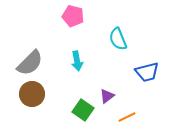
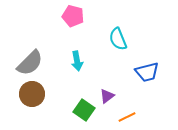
green square: moved 1 px right
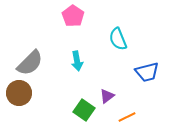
pink pentagon: rotated 20 degrees clockwise
brown circle: moved 13 px left, 1 px up
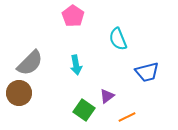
cyan arrow: moved 1 px left, 4 px down
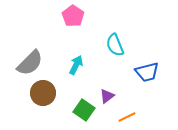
cyan semicircle: moved 3 px left, 6 px down
cyan arrow: rotated 144 degrees counterclockwise
brown circle: moved 24 px right
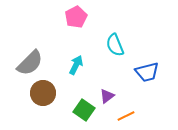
pink pentagon: moved 3 px right, 1 px down; rotated 10 degrees clockwise
orange line: moved 1 px left, 1 px up
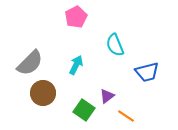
orange line: rotated 60 degrees clockwise
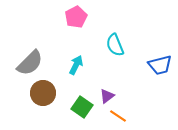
blue trapezoid: moved 13 px right, 7 px up
green square: moved 2 px left, 3 px up
orange line: moved 8 px left
